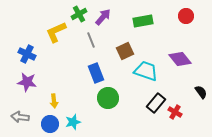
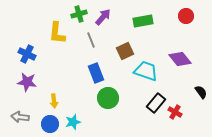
green cross: rotated 14 degrees clockwise
yellow L-shape: moved 1 px right, 1 px down; rotated 60 degrees counterclockwise
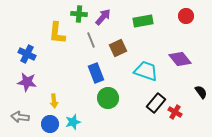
green cross: rotated 21 degrees clockwise
brown square: moved 7 px left, 3 px up
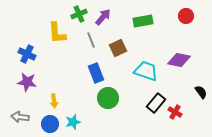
green cross: rotated 28 degrees counterclockwise
yellow L-shape: rotated 10 degrees counterclockwise
purple diamond: moved 1 px left, 1 px down; rotated 40 degrees counterclockwise
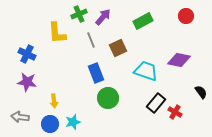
green rectangle: rotated 18 degrees counterclockwise
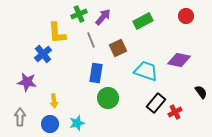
blue cross: moved 16 px right; rotated 24 degrees clockwise
blue rectangle: rotated 30 degrees clockwise
red cross: rotated 32 degrees clockwise
gray arrow: rotated 84 degrees clockwise
cyan star: moved 4 px right, 1 px down
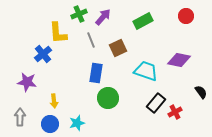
yellow L-shape: moved 1 px right
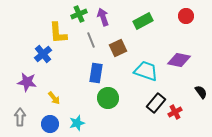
purple arrow: rotated 60 degrees counterclockwise
yellow arrow: moved 3 px up; rotated 32 degrees counterclockwise
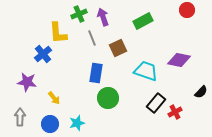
red circle: moved 1 px right, 6 px up
gray line: moved 1 px right, 2 px up
black semicircle: rotated 80 degrees clockwise
